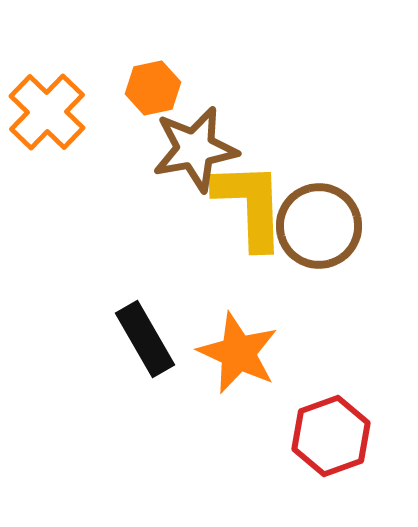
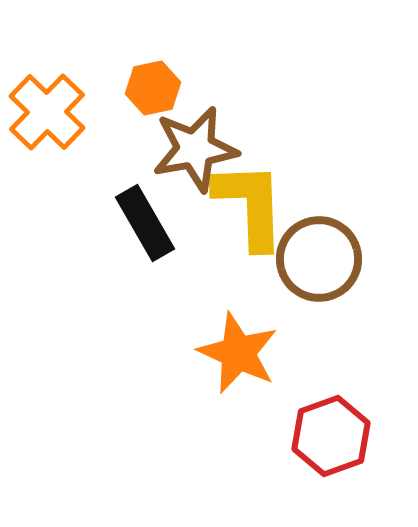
brown circle: moved 33 px down
black rectangle: moved 116 px up
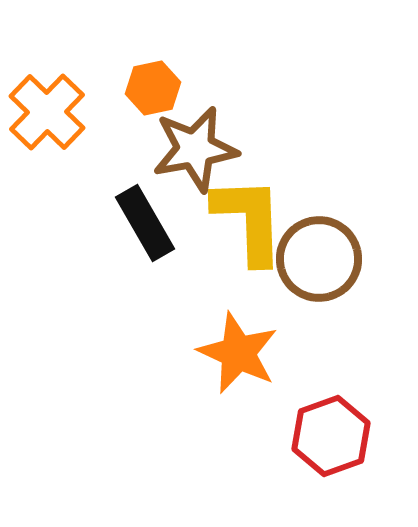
yellow L-shape: moved 1 px left, 15 px down
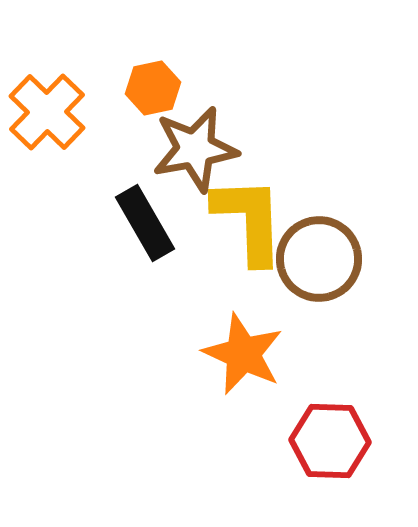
orange star: moved 5 px right, 1 px down
red hexagon: moved 1 px left, 5 px down; rotated 22 degrees clockwise
